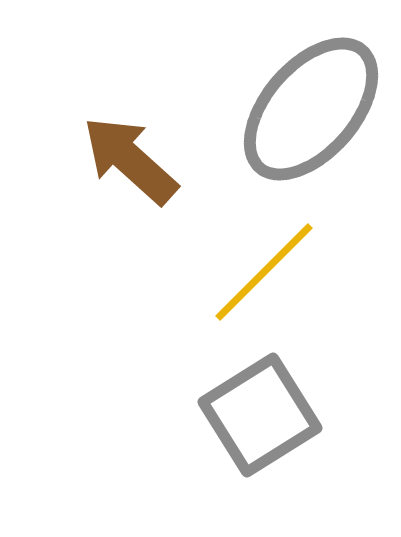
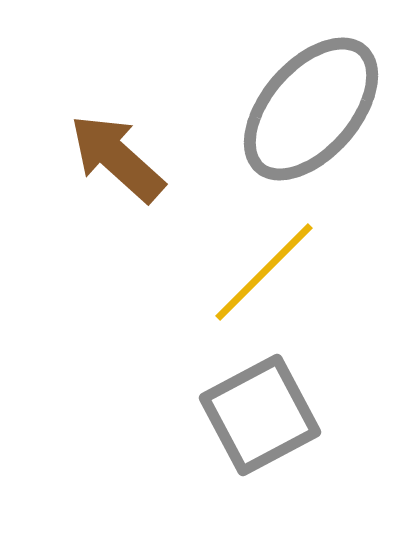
brown arrow: moved 13 px left, 2 px up
gray square: rotated 4 degrees clockwise
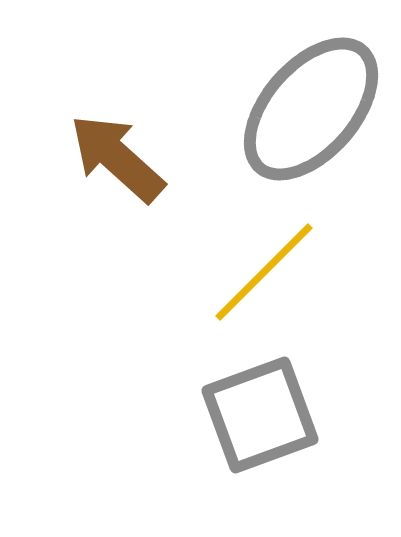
gray square: rotated 8 degrees clockwise
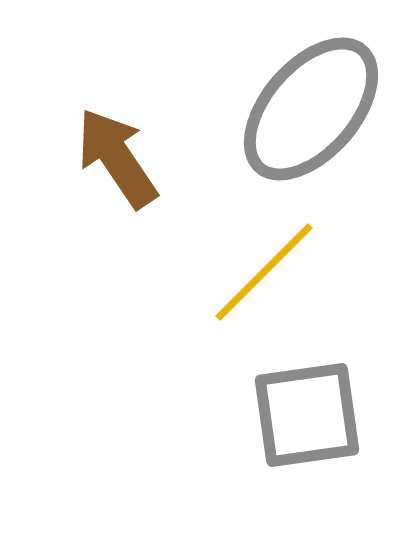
brown arrow: rotated 14 degrees clockwise
gray square: moved 47 px right; rotated 12 degrees clockwise
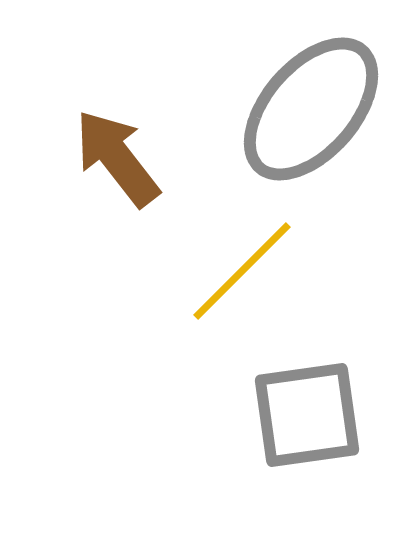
brown arrow: rotated 4 degrees counterclockwise
yellow line: moved 22 px left, 1 px up
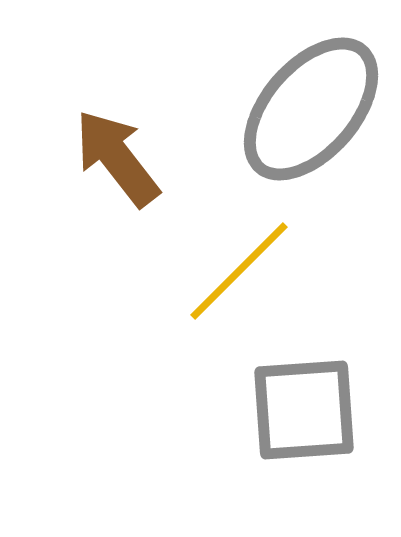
yellow line: moved 3 px left
gray square: moved 3 px left, 5 px up; rotated 4 degrees clockwise
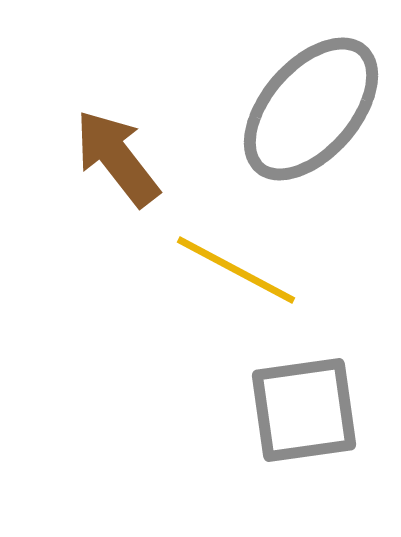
yellow line: moved 3 px left, 1 px up; rotated 73 degrees clockwise
gray square: rotated 4 degrees counterclockwise
